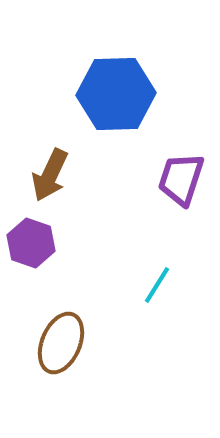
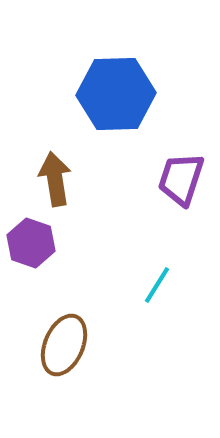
brown arrow: moved 5 px right, 4 px down; rotated 146 degrees clockwise
brown ellipse: moved 3 px right, 2 px down
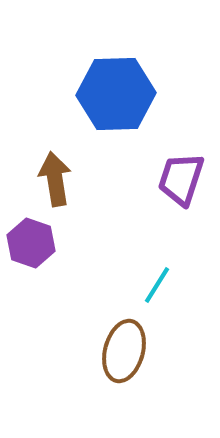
brown ellipse: moved 60 px right, 6 px down; rotated 8 degrees counterclockwise
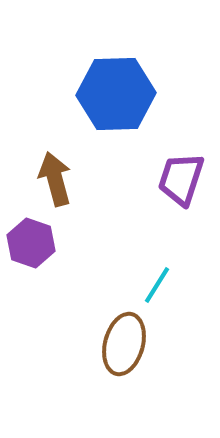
brown arrow: rotated 6 degrees counterclockwise
brown ellipse: moved 7 px up
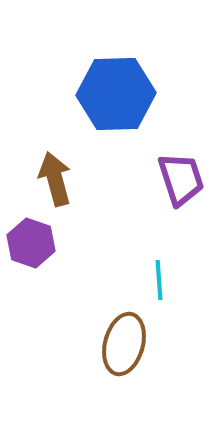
purple trapezoid: rotated 144 degrees clockwise
cyan line: moved 2 px right, 5 px up; rotated 36 degrees counterclockwise
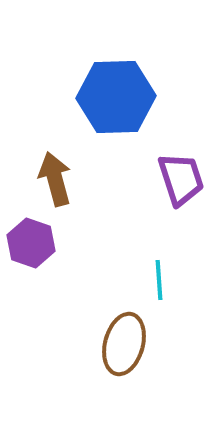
blue hexagon: moved 3 px down
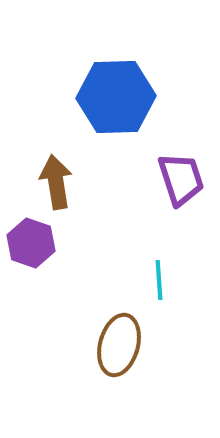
brown arrow: moved 1 px right, 3 px down; rotated 6 degrees clockwise
brown ellipse: moved 5 px left, 1 px down
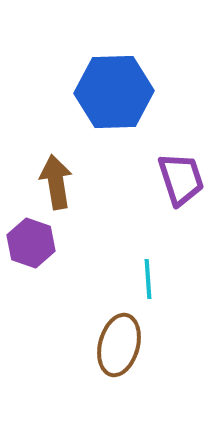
blue hexagon: moved 2 px left, 5 px up
cyan line: moved 11 px left, 1 px up
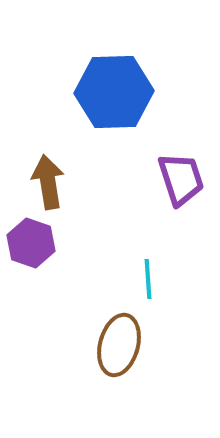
brown arrow: moved 8 px left
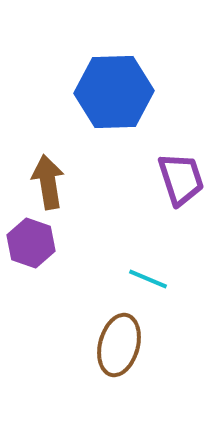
cyan line: rotated 63 degrees counterclockwise
